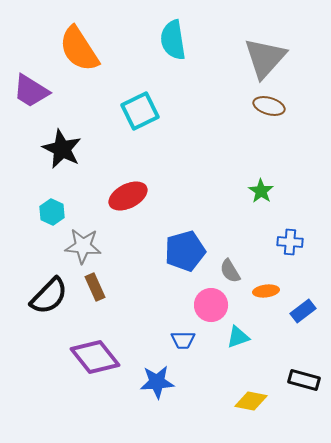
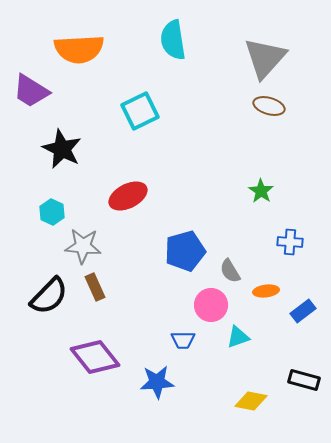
orange semicircle: rotated 60 degrees counterclockwise
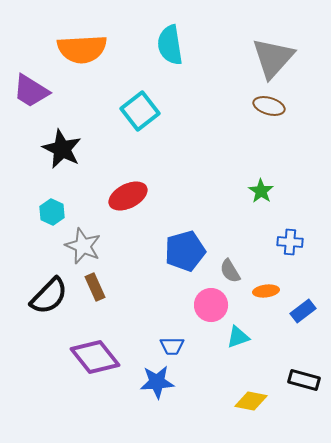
cyan semicircle: moved 3 px left, 5 px down
orange semicircle: moved 3 px right
gray triangle: moved 8 px right
cyan square: rotated 12 degrees counterclockwise
gray star: rotated 18 degrees clockwise
blue trapezoid: moved 11 px left, 6 px down
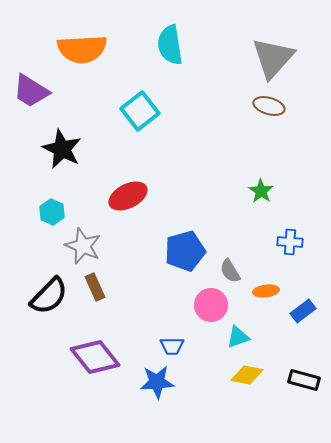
yellow diamond: moved 4 px left, 26 px up
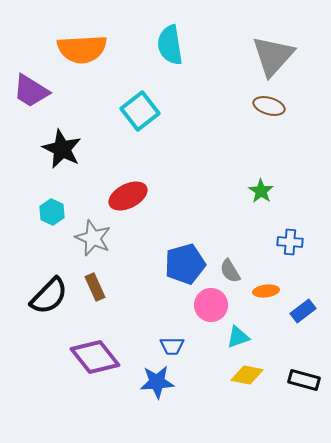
gray triangle: moved 2 px up
gray star: moved 10 px right, 8 px up
blue pentagon: moved 13 px down
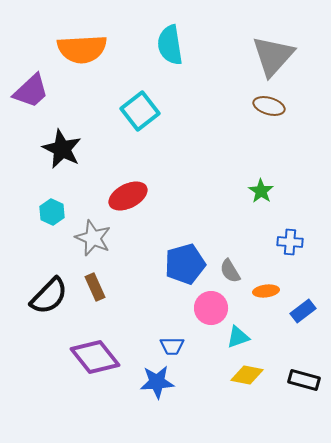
purple trapezoid: rotated 75 degrees counterclockwise
pink circle: moved 3 px down
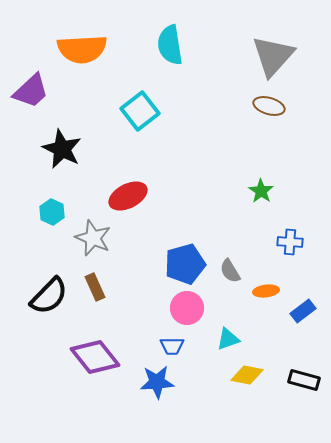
pink circle: moved 24 px left
cyan triangle: moved 10 px left, 2 px down
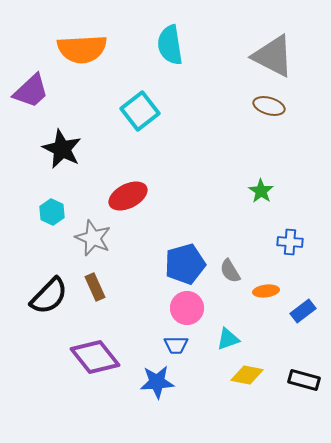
gray triangle: rotated 45 degrees counterclockwise
blue trapezoid: moved 4 px right, 1 px up
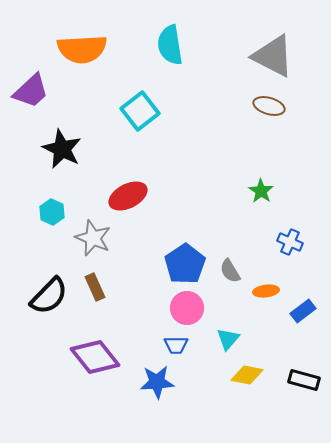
blue cross: rotated 20 degrees clockwise
blue pentagon: rotated 18 degrees counterclockwise
cyan triangle: rotated 30 degrees counterclockwise
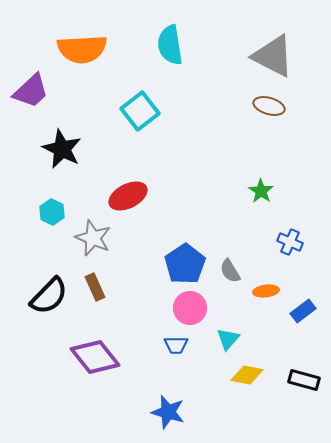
pink circle: moved 3 px right
blue star: moved 11 px right, 30 px down; rotated 20 degrees clockwise
